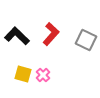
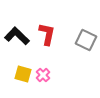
red L-shape: moved 4 px left; rotated 30 degrees counterclockwise
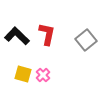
gray square: rotated 25 degrees clockwise
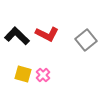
red L-shape: rotated 105 degrees clockwise
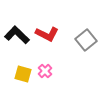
black L-shape: moved 1 px up
pink cross: moved 2 px right, 4 px up
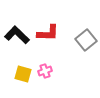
red L-shape: moved 1 px right, 1 px up; rotated 25 degrees counterclockwise
pink cross: rotated 24 degrees clockwise
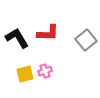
black L-shape: moved 3 px down; rotated 15 degrees clockwise
yellow square: moved 2 px right; rotated 30 degrees counterclockwise
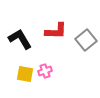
red L-shape: moved 8 px right, 2 px up
black L-shape: moved 3 px right, 1 px down
yellow square: rotated 24 degrees clockwise
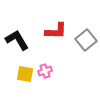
black L-shape: moved 3 px left, 1 px down
